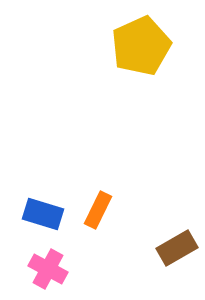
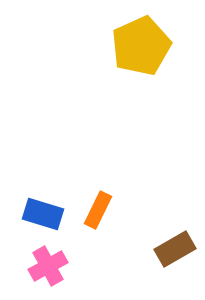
brown rectangle: moved 2 px left, 1 px down
pink cross: moved 3 px up; rotated 33 degrees clockwise
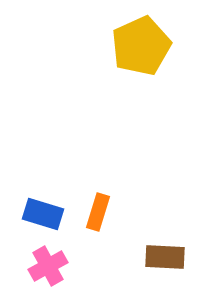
orange rectangle: moved 2 px down; rotated 9 degrees counterclockwise
brown rectangle: moved 10 px left, 8 px down; rotated 33 degrees clockwise
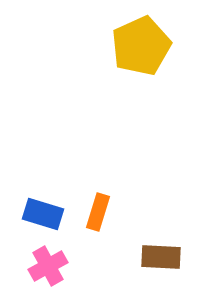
brown rectangle: moved 4 px left
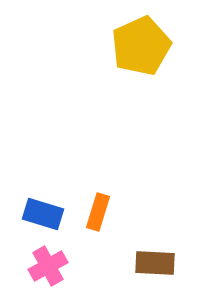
brown rectangle: moved 6 px left, 6 px down
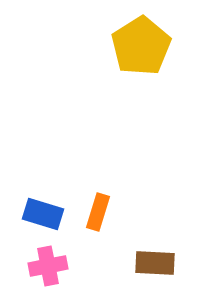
yellow pentagon: rotated 8 degrees counterclockwise
pink cross: rotated 18 degrees clockwise
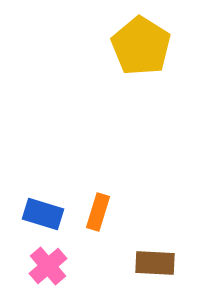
yellow pentagon: rotated 8 degrees counterclockwise
pink cross: rotated 30 degrees counterclockwise
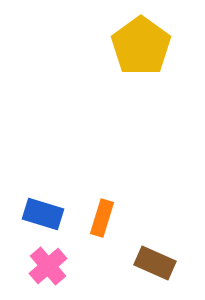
yellow pentagon: rotated 4 degrees clockwise
orange rectangle: moved 4 px right, 6 px down
brown rectangle: rotated 21 degrees clockwise
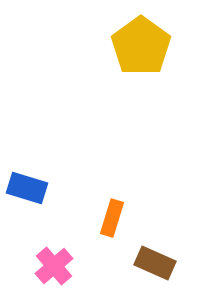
blue rectangle: moved 16 px left, 26 px up
orange rectangle: moved 10 px right
pink cross: moved 6 px right
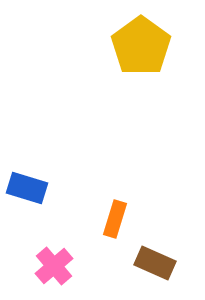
orange rectangle: moved 3 px right, 1 px down
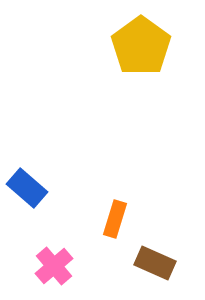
blue rectangle: rotated 24 degrees clockwise
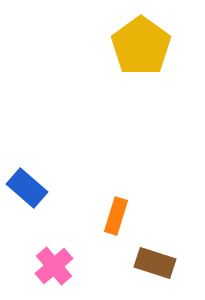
orange rectangle: moved 1 px right, 3 px up
brown rectangle: rotated 6 degrees counterclockwise
